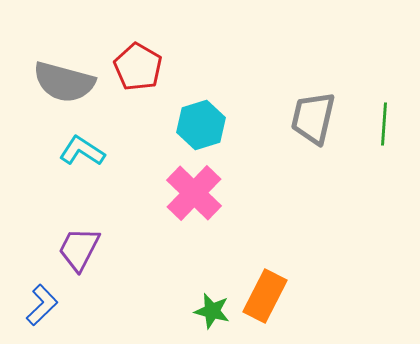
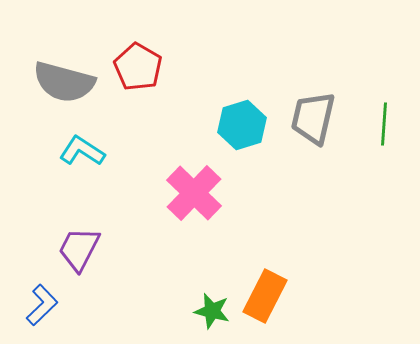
cyan hexagon: moved 41 px right
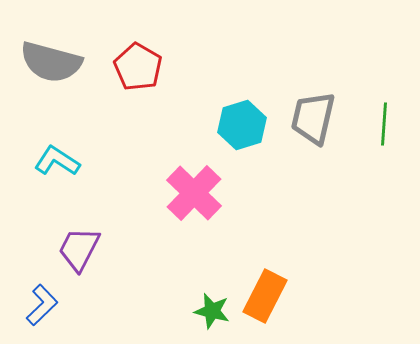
gray semicircle: moved 13 px left, 20 px up
cyan L-shape: moved 25 px left, 10 px down
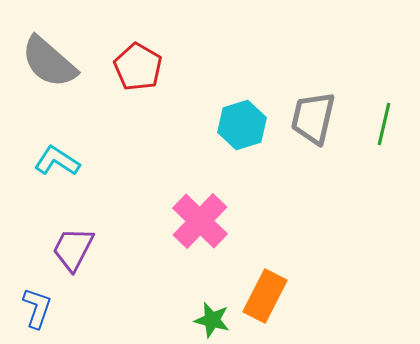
gray semicircle: moved 2 px left; rotated 26 degrees clockwise
green line: rotated 9 degrees clockwise
pink cross: moved 6 px right, 28 px down
purple trapezoid: moved 6 px left
blue L-shape: moved 5 px left, 3 px down; rotated 27 degrees counterclockwise
green star: moved 9 px down
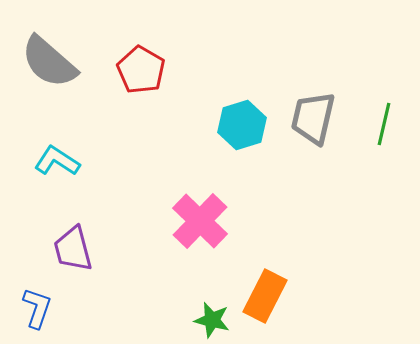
red pentagon: moved 3 px right, 3 px down
purple trapezoid: rotated 42 degrees counterclockwise
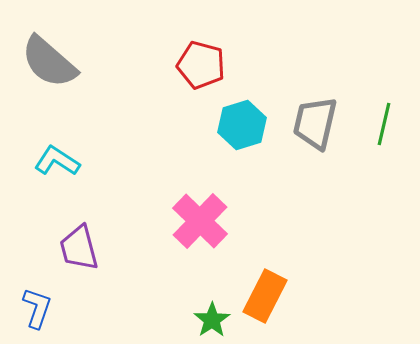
red pentagon: moved 60 px right, 5 px up; rotated 15 degrees counterclockwise
gray trapezoid: moved 2 px right, 5 px down
purple trapezoid: moved 6 px right, 1 px up
green star: rotated 24 degrees clockwise
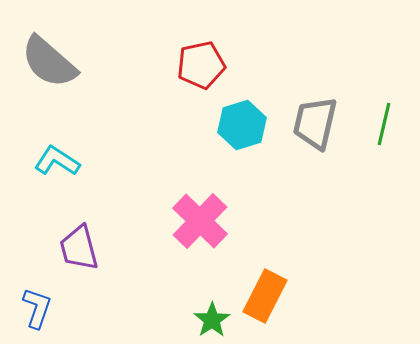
red pentagon: rotated 27 degrees counterclockwise
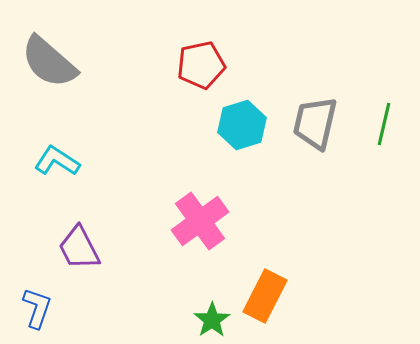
pink cross: rotated 10 degrees clockwise
purple trapezoid: rotated 12 degrees counterclockwise
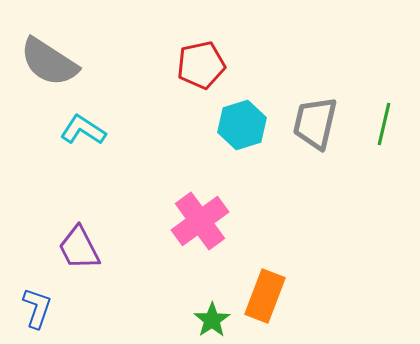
gray semicircle: rotated 8 degrees counterclockwise
cyan L-shape: moved 26 px right, 31 px up
orange rectangle: rotated 6 degrees counterclockwise
